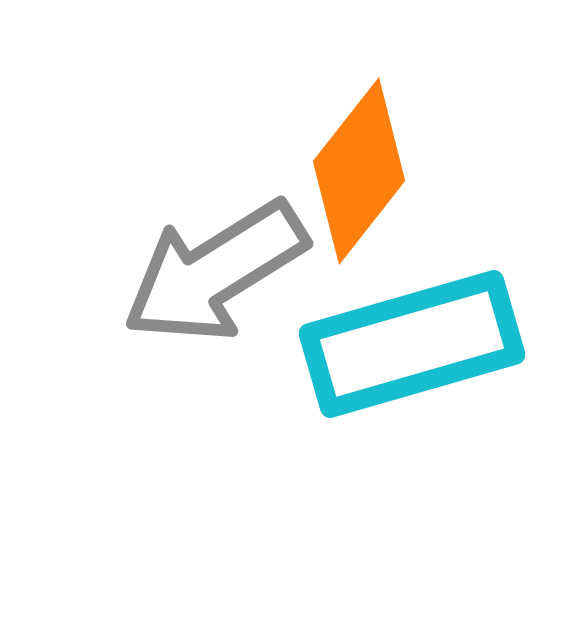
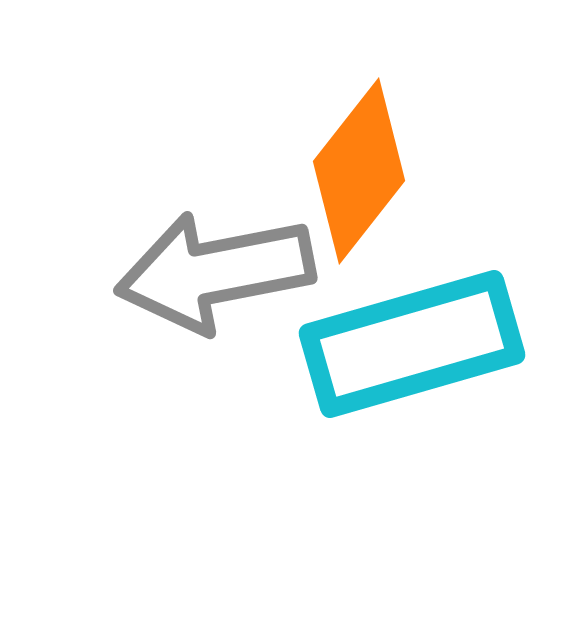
gray arrow: rotated 21 degrees clockwise
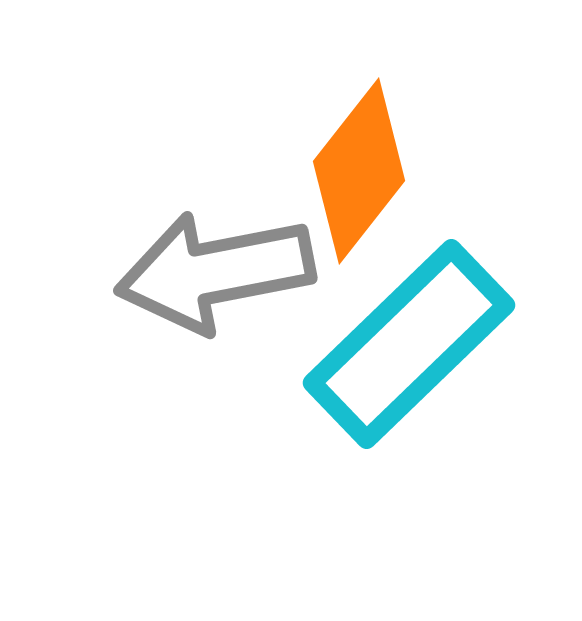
cyan rectangle: moved 3 px left; rotated 28 degrees counterclockwise
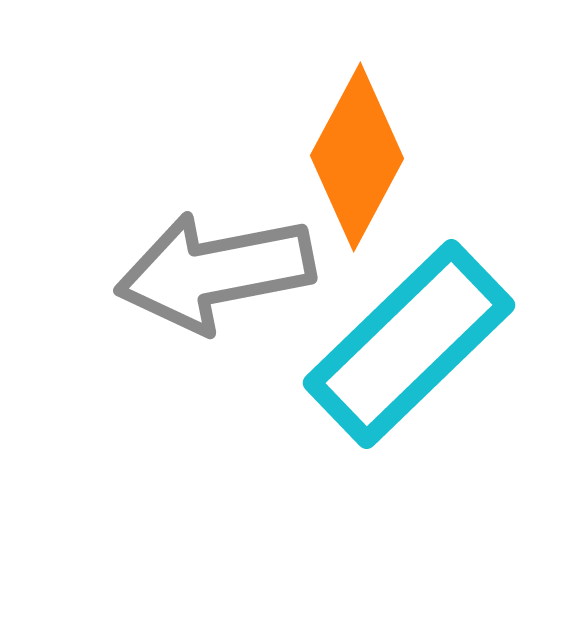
orange diamond: moved 2 px left, 14 px up; rotated 10 degrees counterclockwise
